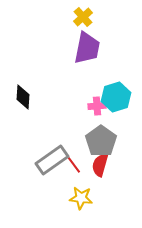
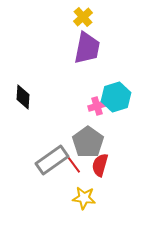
pink cross: rotated 12 degrees counterclockwise
gray pentagon: moved 13 px left, 1 px down
yellow star: moved 3 px right
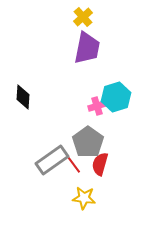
red semicircle: moved 1 px up
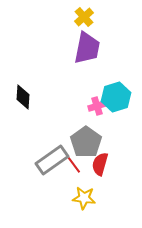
yellow cross: moved 1 px right
gray pentagon: moved 2 px left
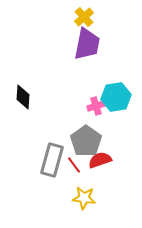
purple trapezoid: moved 4 px up
cyan hexagon: rotated 8 degrees clockwise
pink cross: moved 1 px left
gray pentagon: moved 1 px up
gray rectangle: rotated 40 degrees counterclockwise
red semicircle: moved 4 px up; rotated 55 degrees clockwise
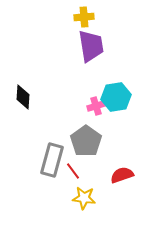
yellow cross: rotated 36 degrees clockwise
purple trapezoid: moved 4 px right, 2 px down; rotated 20 degrees counterclockwise
red semicircle: moved 22 px right, 15 px down
red line: moved 1 px left, 6 px down
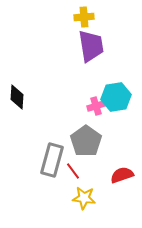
black diamond: moved 6 px left
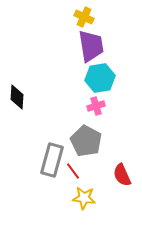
yellow cross: rotated 30 degrees clockwise
cyan hexagon: moved 16 px left, 19 px up
gray pentagon: rotated 8 degrees counterclockwise
red semicircle: rotated 95 degrees counterclockwise
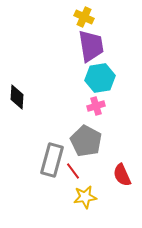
yellow star: moved 1 px right, 1 px up; rotated 15 degrees counterclockwise
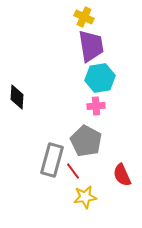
pink cross: rotated 12 degrees clockwise
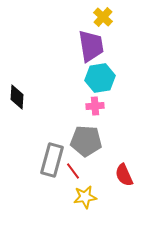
yellow cross: moved 19 px right; rotated 18 degrees clockwise
pink cross: moved 1 px left
gray pentagon: rotated 24 degrees counterclockwise
red semicircle: moved 2 px right
